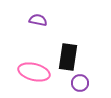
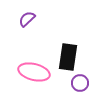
purple semicircle: moved 11 px left, 1 px up; rotated 54 degrees counterclockwise
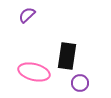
purple semicircle: moved 4 px up
black rectangle: moved 1 px left, 1 px up
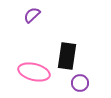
purple semicircle: moved 5 px right
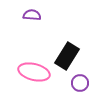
purple semicircle: rotated 48 degrees clockwise
black rectangle: rotated 24 degrees clockwise
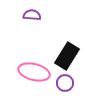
purple circle: moved 15 px left
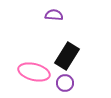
purple semicircle: moved 22 px right
